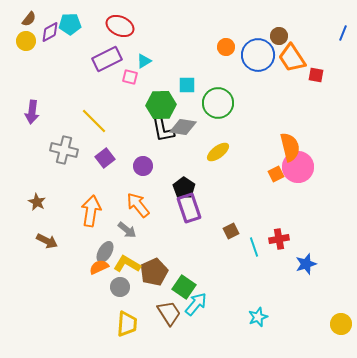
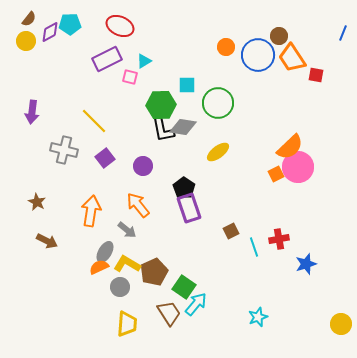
orange semicircle at (290, 147): rotated 60 degrees clockwise
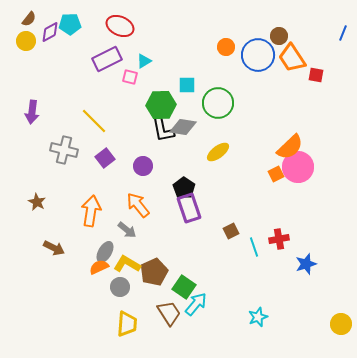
brown arrow at (47, 241): moved 7 px right, 7 px down
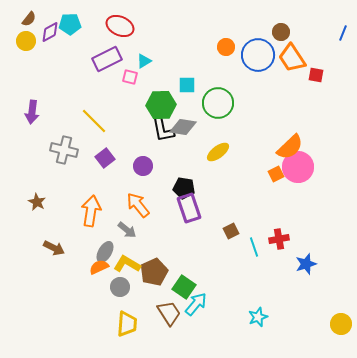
brown circle at (279, 36): moved 2 px right, 4 px up
black pentagon at (184, 188): rotated 25 degrees counterclockwise
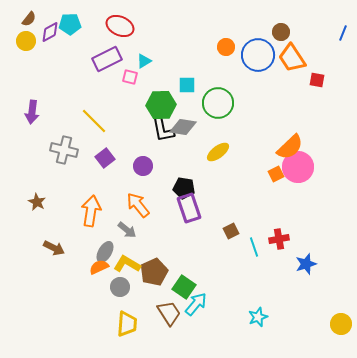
red square at (316, 75): moved 1 px right, 5 px down
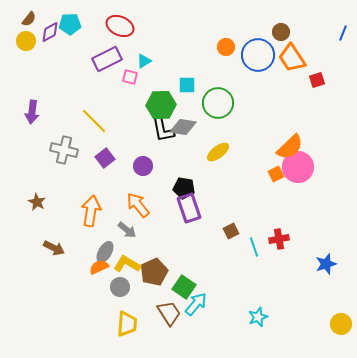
red square at (317, 80): rotated 28 degrees counterclockwise
blue star at (306, 264): moved 20 px right
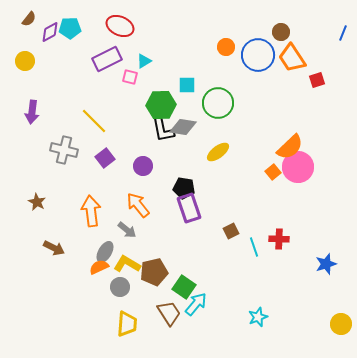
cyan pentagon at (70, 24): moved 4 px down
yellow circle at (26, 41): moved 1 px left, 20 px down
orange square at (276, 174): moved 3 px left, 2 px up; rotated 14 degrees counterclockwise
orange arrow at (91, 211): rotated 16 degrees counterclockwise
red cross at (279, 239): rotated 12 degrees clockwise
brown pentagon at (154, 272): rotated 12 degrees clockwise
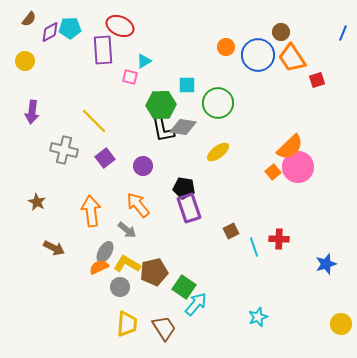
purple rectangle at (107, 59): moved 4 px left, 9 px up; rotated 68 degrees counterclockwise
brown trapezoid at (169, 313): moved 5 px left, 15 px down
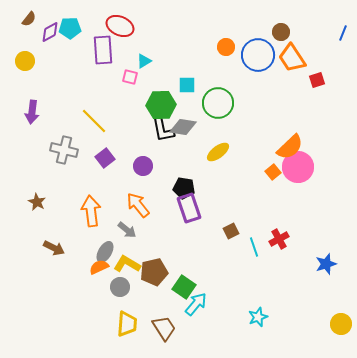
red cross at (279, 239): rotated 30 degrees counterclockwise
